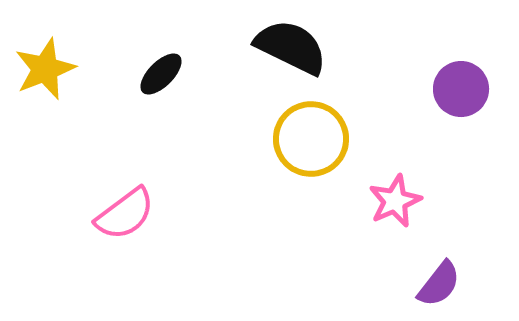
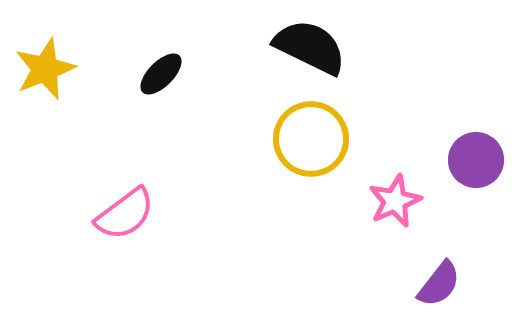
black semicircle: moved 19 px right
purple circle: moved 15 px right, 71 px down
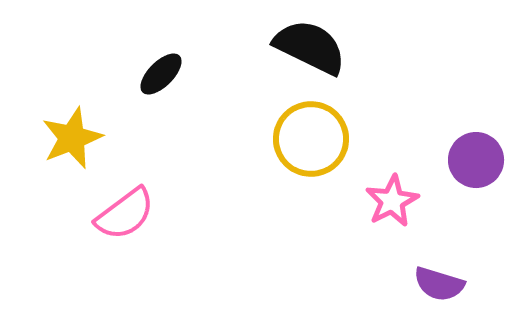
yellow star: moved 27 px right, 69 px down
pink star: moved 3 px left; rotated 4 degrees counterclockwise
purple semicircle: rotated 69 degrees clockwise
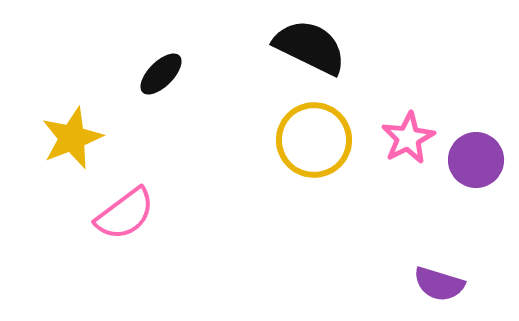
yellow circle: moved 3 px right, 1 px down
pink star: moved 16 px right, 63 px up
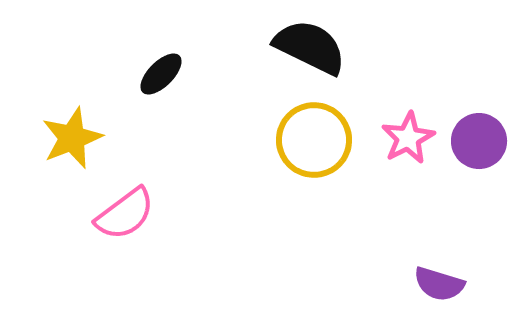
purple circle: moved 3 px right, 19 px up
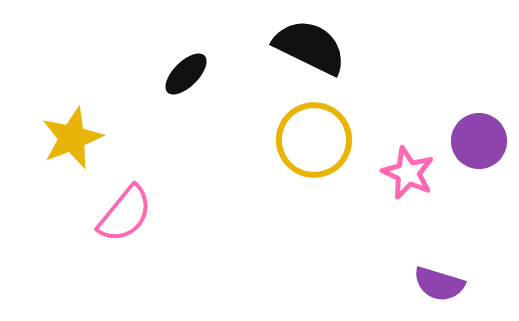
black ellipse: moved 25 px right
pink star: moved 35 px down; rotated 20 degrees counterclockwise
pink semicircle: rotated 14 degrees counterclockwise
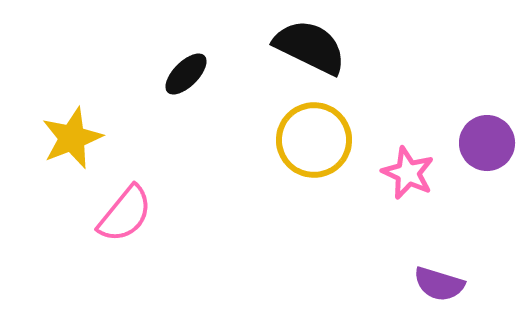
purple circle: moved 8 px right, 2 px down
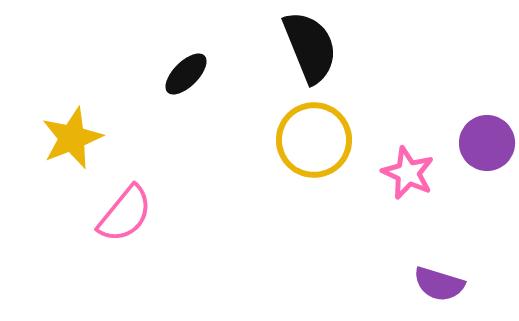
black semicircle: rotated 42 degrees clockwise
